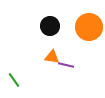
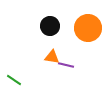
orange circle: moved 1 px left, 1 px down
green line: rotated 21 degrees counterclockwise
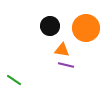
orange circle: moved 2 px left
orange triangle: moved 10 px right, 7 px up
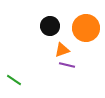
orange triangle: rotated 28 degrees counterclockwise
purple line: moved 1 px right
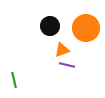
green line: rotated 42 degrees clockwise
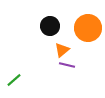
orange circle: moved 2 px right
orange triangle: rotated 21 degrees counterclockwise
green line: rotated 63 degrees clockwise
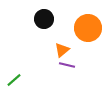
black circle: moved 6 px left, 7 px up
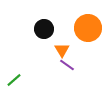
black circle: moved 10 px down
orange triangle: rotated 21 degrees counterclockwise
purple line: rotated 21 degrees clockwise
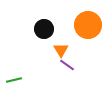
orange circle: moved 3 px up
orange triangle: moved 1 px left
green line: rotated 28 degrees clockwise
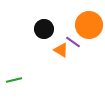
orange circle: moved 1 px right
orange triangle: rotated 28 degrees counterclockwise
purple line: moved 6 px right, 23 px up
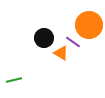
black circle: moved 9 px down
orange triangle: moved 3 px down
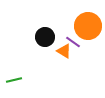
orange circle: moved 1 px left, 1 px down
black circle: moved 1 px right, 1 px up
orange triangle: moved 3 px right, 2 px up
